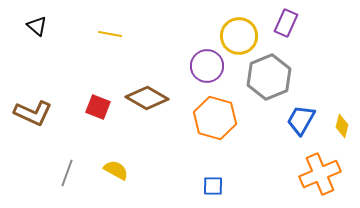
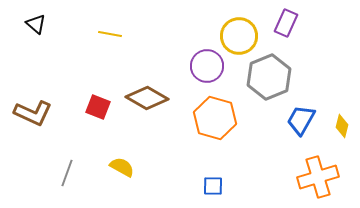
black triangle: moved 1 px left, 2 px up
yellow semicircle: moved 6 px right, 3 px up
orange cross: moved 2 px left, 3 px down; rotated 6 degrees clockwise
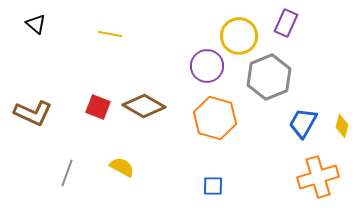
brown diamond: moved 3 px left, 8 px down
blue trapezoid: moved 2 px right, 3 px down
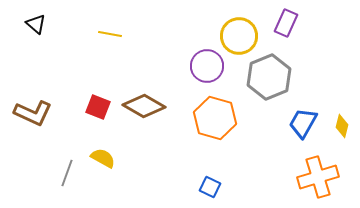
yellow semicircle: moved 19 px left, 9 px up
blue square: moved 3 px left, 1 px down; rotated 25 degrees clockwise
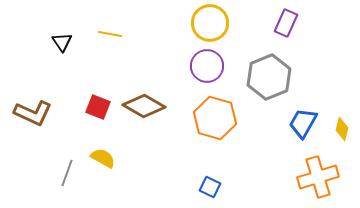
black triangle: moved 26 px right, 18 px down; rotated 15 degrees clockwise
yellow circle: moved 29 px left, 13 px up
yellow diamond: moved 3 px down
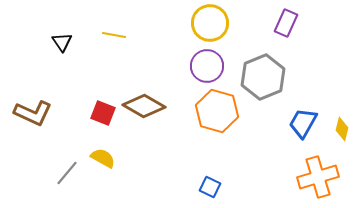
yellow line: moved 4 px right, 1 px down
gray hexagon: moved 6 px left
red square: moved 5 px right, 6 px down
orange hexagon: moved 2 px right, 7 px up
gray line: rotated 20 degrees clockwise
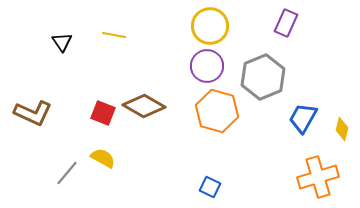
yellow circle: moved 3 px down
blue trapezoid: moved 5 px up
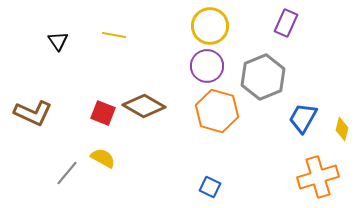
black triangle: moved 4 px left, 1 px up
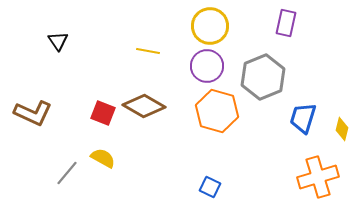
purple rectangle: rotated 12 degrees counterclockwise
yellow line: moved 34 px right, 16 px down
blue trapezoid: rotated 12 degrees counterclockwise
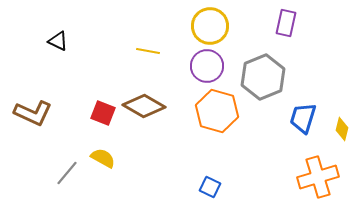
black triangle: rotated 30 degrees counterclockwise
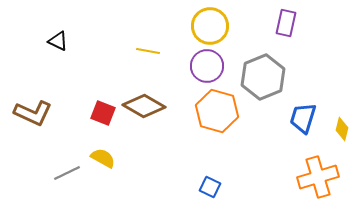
gray line: rotated 24 degrees clockwise
